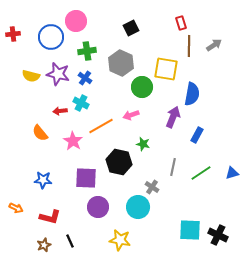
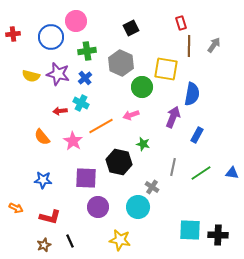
gray arrow: rotated 21 degrees counterclockwise
blue cross: rotated 16 degrees clockwise
orange semicircle: moved 2 px right, 4 px down
blue triangle: rotated 24 degrees clockwise
black cross: rotated 24 degrees counterclockwise
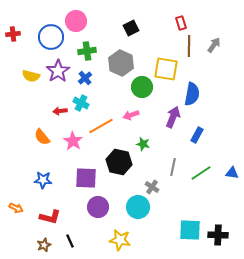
purple star: moved 3 px up; rotated 25 degrees clockwise
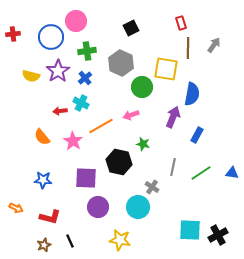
brown line: moved 1 px left, 2 px down
black cross: rotated 30 degrees counterclockwise
